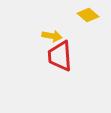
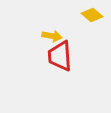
yellow diamond: moved 4 px right
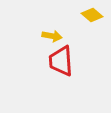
red trapezoid: moved 1 px right, 5 px down
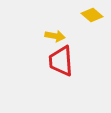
yellow arrow: moved 3 px right
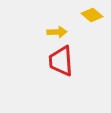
yellow arrow: moved 2 px right, 4 px up; rotated 12 degrees counterclockwise
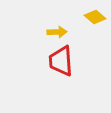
yellow diamond: moved 3 px right, 2 px down
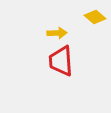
yellow arrow: moved 1 px down
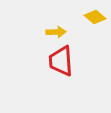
yellow arrow: moved 1 px left, 1 px up
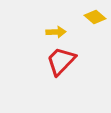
red trapezoid: rotated 48 degrees clockwise
